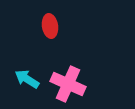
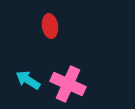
cyan arrow: moved 1 px right, 1 px down
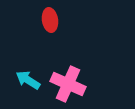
red ellipse: moved 6 px up
